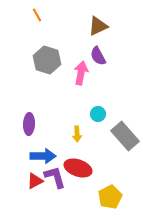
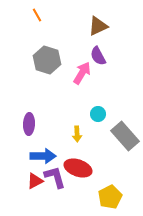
pink arrow: moved 1 px right; rotated 20 degrees clockwise
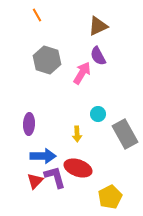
gray rectangle: moved 2 px up; rotated 12 degrees clockwise
red triangle: rotated 18 degrees counterclockwise
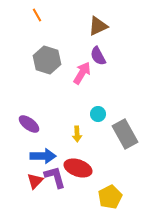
purple ellipse: rotated 55 degrees counterclockwise
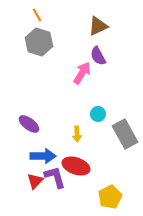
gray hexagon: moved 8 px left, 18 px up
red ellipse: moved 2 px left, 2 px up
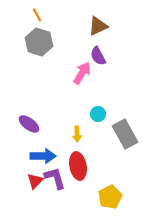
red ellipse: moved 2 px right; rotated 60 degrees clockwise
purple L-shape: moved 1 px down
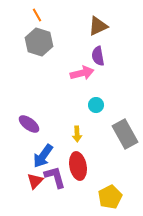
purple semicircle: rotated 18 degrees clockwise
pink arrow: rotated 45 degrees clockwise
cyan circle: moved 2 px left, 9 px up
blue arrow: rotated 125 degrees clockwise
purple L-shape: moved 1 px up
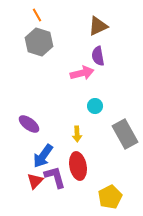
cyan circle: moved 1 px left, 1 px down
